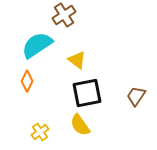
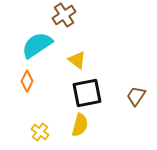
yellow semicircle: rotated 130 degrees counterclockwise
yellow cross: rotated 18 degrees counterclockwise
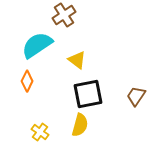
black square: moved 1 px right, 1 px down
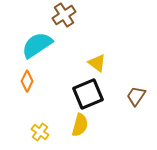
yellow triangle: moved 20 px right, 3 px down
black square: rotated 12 degrees counterclockwise
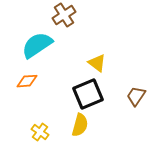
orange diamond: rotated 60 degrees clockwise
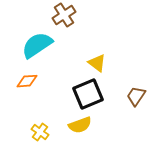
yellow semicircle: rotated 55 degrees clockwise
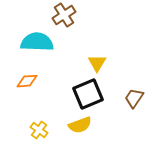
cyan semicircle: moved 3 px up; rotated 36 degrees clockwise
yellow triangle: rotated 24 degrees clockwise
brown trapezoid: moved 2 px left, 2 px down
yellow cross: moved 1 px left, 2 px up
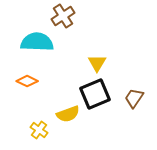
brown cross: moved 1 px left, 1 px down
orange diamond: rotated 30 degrees clockwise
black square: moved 7 px right
yellow semicircle: moved 12 px left, 11 px up
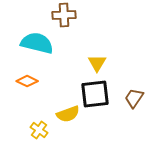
brown cross: moved 1 px right, 1 px up; rotated 30 degrees clockwise
cyan semicircle: moved 1 px down; rotated 12 degrees clockwise
black square: rotated 16 degrees clockwise
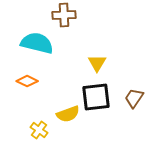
black square: moved 1 px right, 3 px down
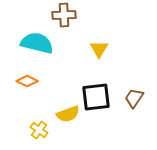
yellow triangle: moved 2 px right, 14 px up
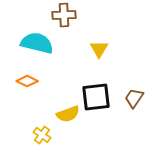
yellow cross: moved 3 px right, 5 px down
